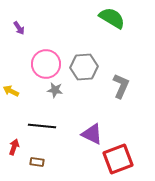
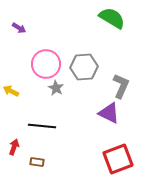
purple arrow: rotated 24 degrees counterclockwise
gray star: moved 1 px right, 2 px up; rotated 21 degrees clockwise
purple triangle: moved 17 px right, 21 px up
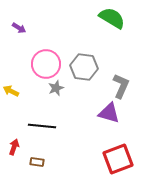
gray hexagon: rotated 12 degrees clockwise
gray star: rotated 21 degrees clockwise
purple triangle: rotated 10 degrees counterclockwise
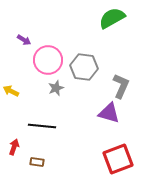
green semicircle: rotated 60 degrees counterclockwise
purple arrow: moved 5 px right, 12 px down
pink circle: moved 2 px right, 4 px up
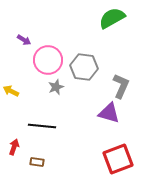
gray star: moved 1 px up
